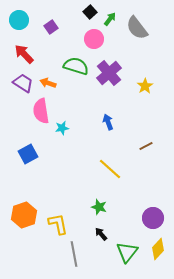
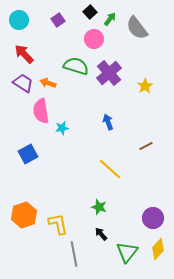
purple square: moved 7 px right, 7 px up
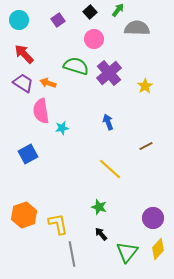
green arrow: moved 8 px right, 9 px up
gray semicircle: rotated 130 degrees clockwise
gray line: moved 2 px left
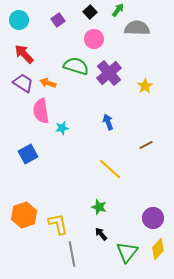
brown line: moved 1 px up
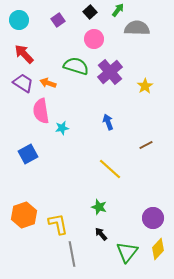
purple cross: moved 1 px right, 1 px up
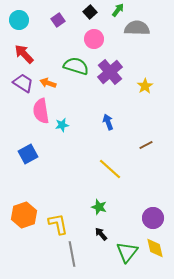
cyan star: moved 3 px up
yellow diamond: moved 3 px left, 1 px up; rotated 55 degrees counterclockwise
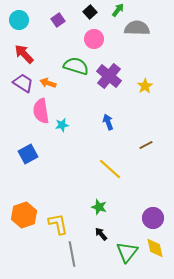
purple cross: moved 1 px left, 4 px down; rotated 10 degrees counterclockwise
